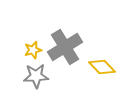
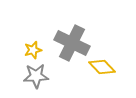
gray cross: moved 7 px right, 4 px up; rotated 32 degrees counterclockwise
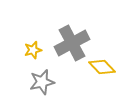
gray cross: rotated 36 degrees clockwise
gray star: moved 6 px right, 6 px down; rotated 10 degrees counterclockwise
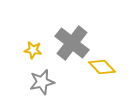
gray cross: rotated 24 degrees counterclockwise
yellow star: rotated 24 degrees clockwise
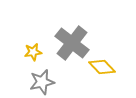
yellow star: moved 2 px down; rotated 18 degrees counterclockwise
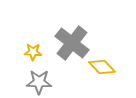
yellow star: rotated 12 degrees clockwise
gray star: moved 3 px left; rotated 15 degrees clockwise
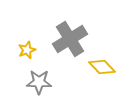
gray cross: moved 2 px left, 4 px up; rotated 20 degrees clockwise
yellow star: moved 6 px left, 2 px up; rotated 24 degrees counterclockwise
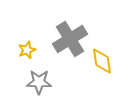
yellow diamond: moved 6 px up; rotated 36 degrees clockwise
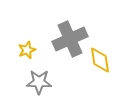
gray cross: rotated 8 degrees clockwise
yellow diamond: moved 2 px left, 1 px up
